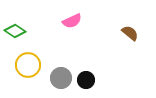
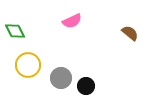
green diamond: rotated 30 degrees clockwise
black circle: moved 6 px down
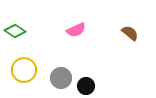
pink semicircle: moved 4 px right, 9 px down
green diamond: rotated 30 degrees counterclockwise
yellow circle: moved 4 px left, 5 px down
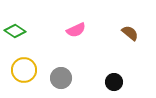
black circle: moved 28 px right, 4 px up
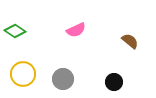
brown semicircle: moved 8 px down
yellow circle: moved 1 px left, 4 px down
gray circle: moved 2 px right, 1 px down
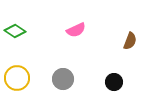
brown semicircle: rotated 72 degrees clockwise
yellow circle: moved 6 px left, 4 px down
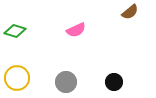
green diamond: rotated 15 degrees counterclockwise
brown semicircle: moved 29 px up; rotated 30 degrees clockwise
gray circle: moved 3 px right, 3 px down
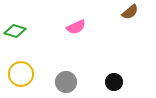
pink semicircle: moved 3 px up
yellow circle: moved 4 px right, 4 px up
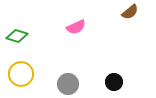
green diamond: moved 2 px right, 5 px down
gray circle: moved 2 px right, 2 px down
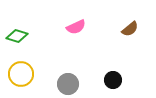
brown semicircle: moved 17 px down
black circle: moved 1 px left, 2 px up
